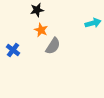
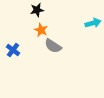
gray semicircle: rotated 90 degrees clockwise
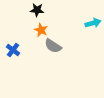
black star: rotated 16 degrees clockwise
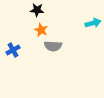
gray semicircle: rotated 30 degrees counterclockwise
blue cross: rotated 24 degrees clockwise
